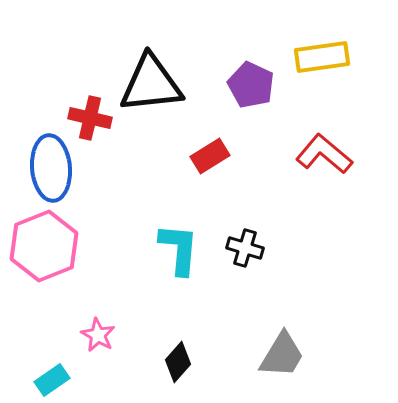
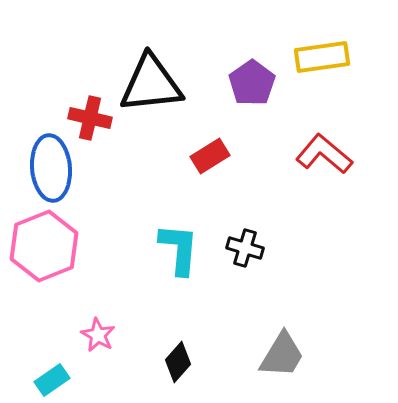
purple pentagon: moved 1 px right, 2 px up; rotated 12 degrees clockwise
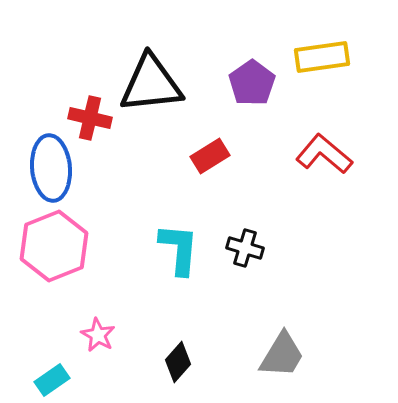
pink hexagon: moved 10 px right
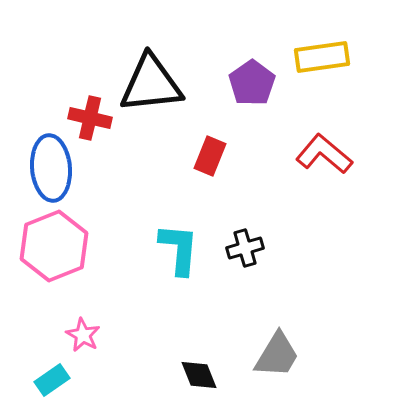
red rectangle: rotated 36 degrees counterclockwise
black cross: rotated 33 degrees counterclockwise
pink star: moved 15 px left
gray trapezoid: moved 5 px left
black diamond: moved 21 px right, 13 px down; rotated 63 degrees counterclockwise
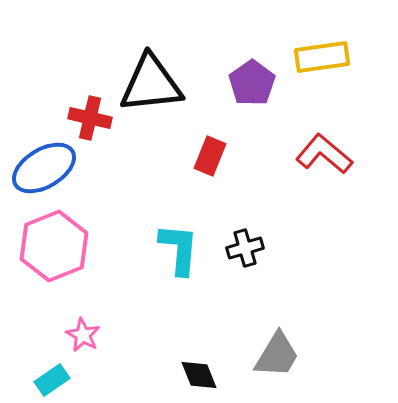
blue ellipse: moved 7 px left; rotated 64 degrees clockwise
